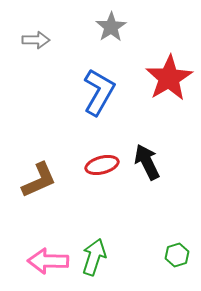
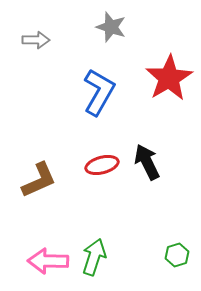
gray star: rotated 20 degrees counterclockwise
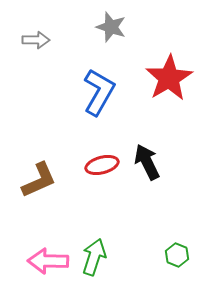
green hexagon: rotated 20 degrees counterclockwise
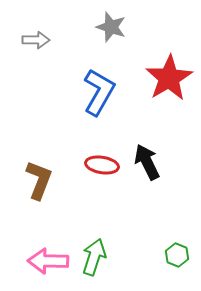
red ellipse: rotated 24 degrees clockwise
brown L-shape: rotated 45 degrees counterclockwise
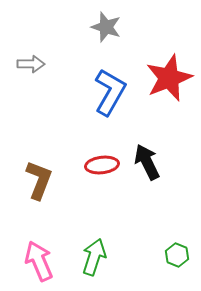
gray star: moved 5 px left
gray arrow: moved 5 px left, 24 px down
red star: rotated 9 degrees clockwise
blue L-shape: moved 11 px right
red ellipse: rotated 16 degrees counterclockwise
pink arrow: moved 9 px left; rotated 66 degrees clockwise
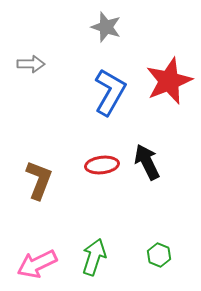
red star: moved 3 px down
green hexagon: moved 18 px left
pink arrow: moved 2 px left, 3 px down; rotated 93 degrees counterclockwise
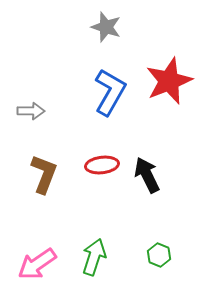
gray arrow: moved 47 px down
black arrow: moved 13 px down
brown L-shape: moved 5 px right, 6 px up
pink arrow: rotated 9 degrees counterclockwise
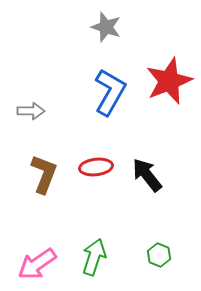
red ellipse: moved 6 px left, 2 px down
black arrow: rotated 12 degrees counterclockwise
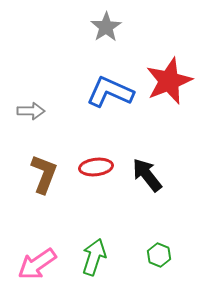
gray star: rotated 20 degrees clockwise
blue L-shape: rotated 96 degrees counterclockwise
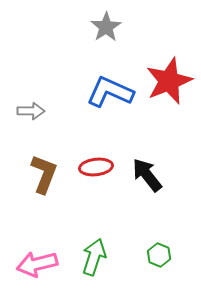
pink arrow: rotated 21 degrees clockwise
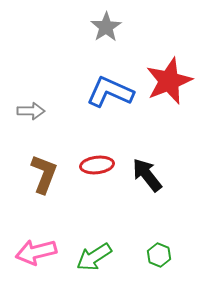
red ellipse: moved 1 px right, 2 px up
green arrow: rotated 141 degrees counterclockwise
pink arrow: moved 1 px left, 12 px up
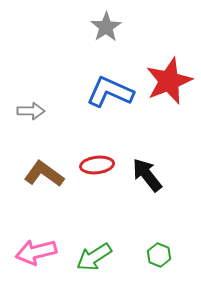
brown L-shape: rotated 75 degrees counterclockwise
